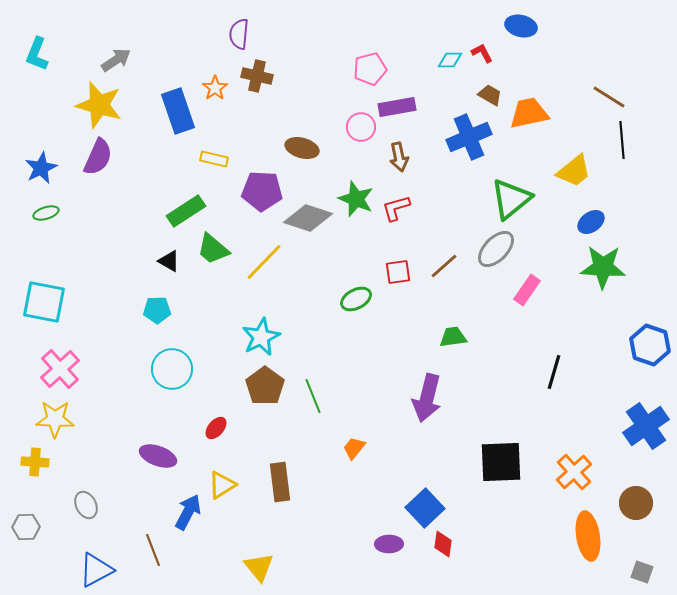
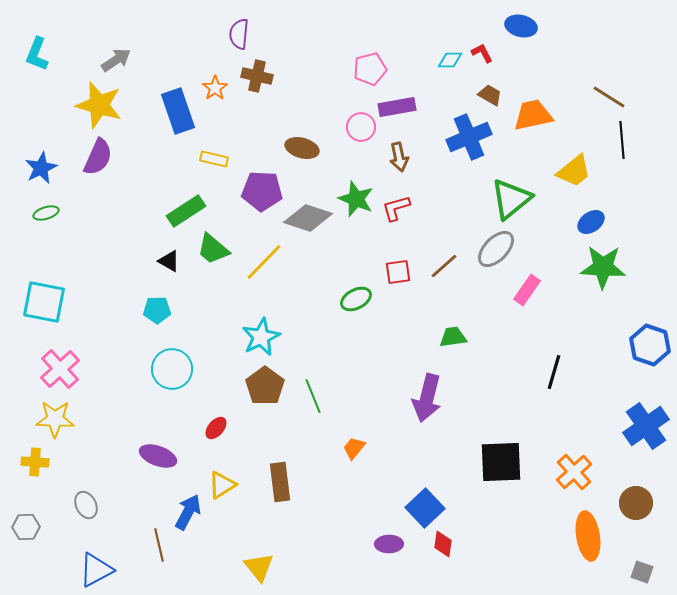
orange trapezoid at (529, 113): moved 4 px right, 2 px down
brown line at (153, 550): moved 6 px right, 5 px up; rotated 8 degrees clockwise
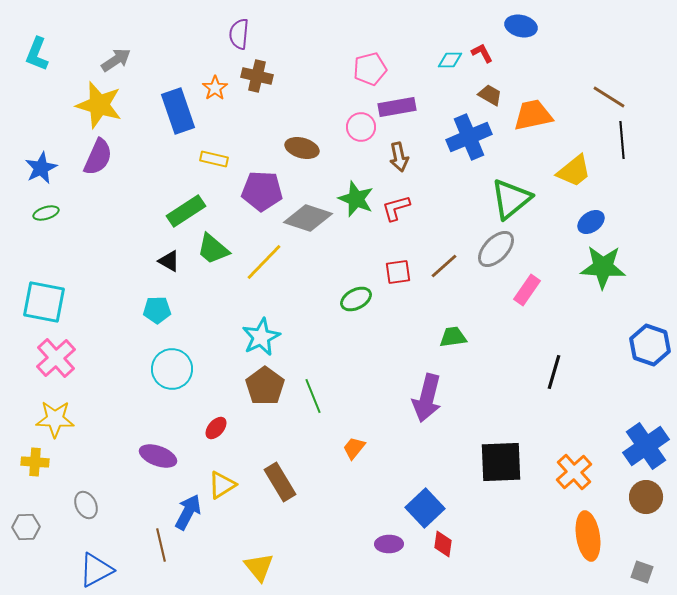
pink cross at (60, 369): moved 4 px left, 11 px up
blue cross at (646, 426): moved 20 px down
brown rectangle at (280, 482): rotated 24 degrees counterclockwise
brown circle at (636, 503): moved 10 px right, 6 px up
brown line at (159, 545): moved 2 px right
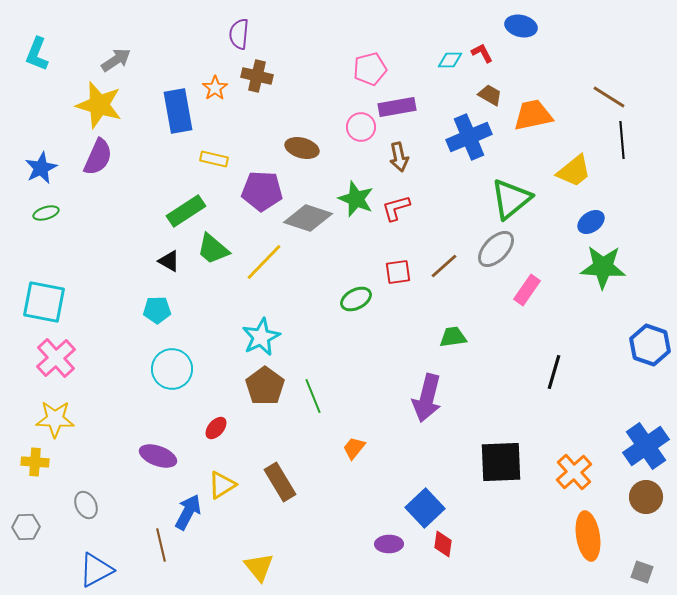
blue rectangle at (178, 111): rotated 9 degrees clockwise
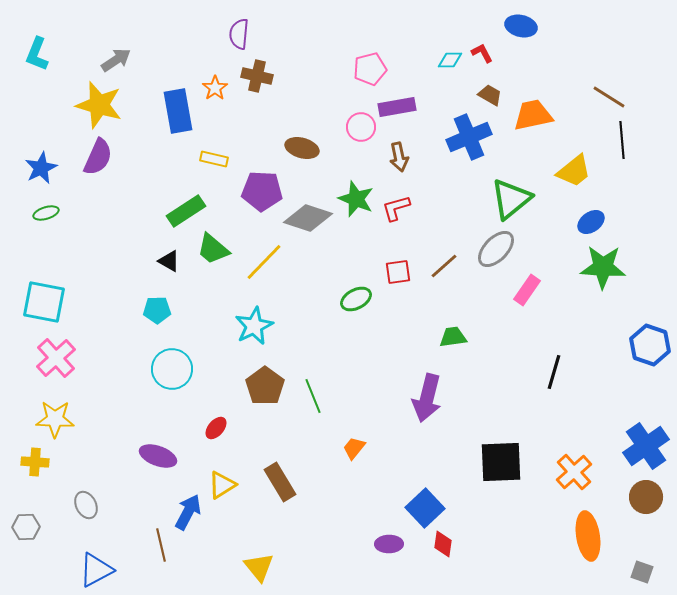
cyan star at (261, 337): moved 7 px left, 11 px up
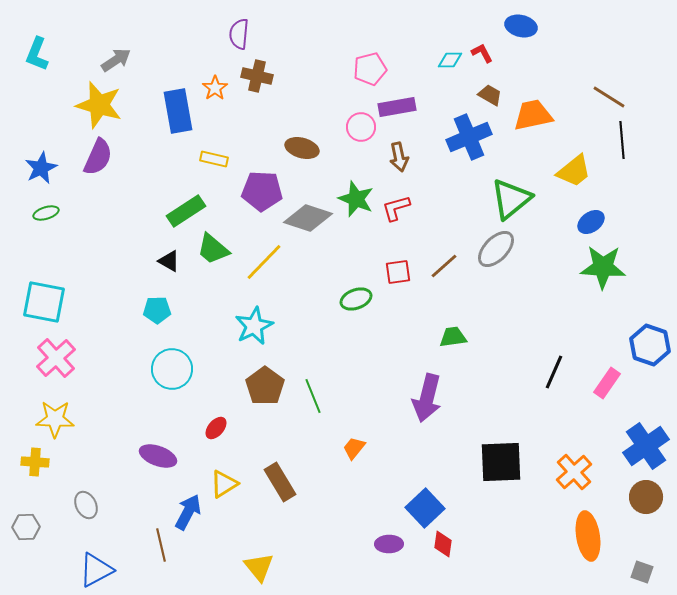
pink rectangle at (527, 290): moved 80 px right, 93 px down
green ellipse at (356, 299): rotated 8 degrees clockwise
black line at (554, 372): rotated 8 degrees clockwise
yellow triangle at (222, 485): moved 2 px right, 1 px up
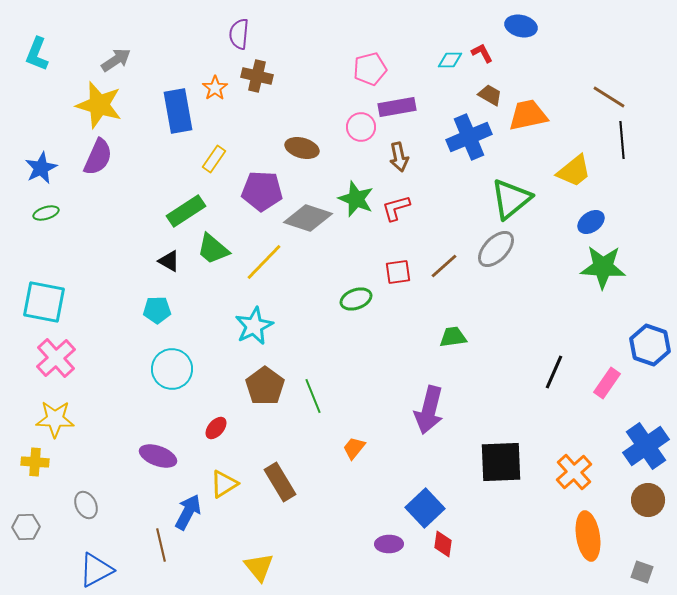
orange trapezoid at (533, 115): moved 5 px left
yellow rectangle at (214, 159): rotated 68 degrees counterclockwise
purple arrow at (427, 398): moved 2 px right, 12 px down
brown circle at (646, 497): moved 2 px right, 3 px down
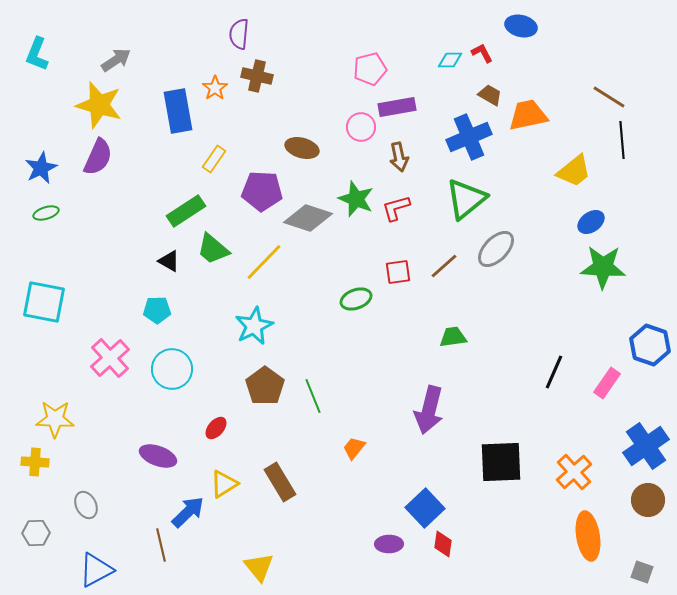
green triangle at (511, 199): moved 45 px left
pink cross at (56, 358): moved 54 px right
blue arrow at (188, 512): rotated 18 degrees clockwise
gray hexagon at (26, 527): moved 10 px right, 6 px down
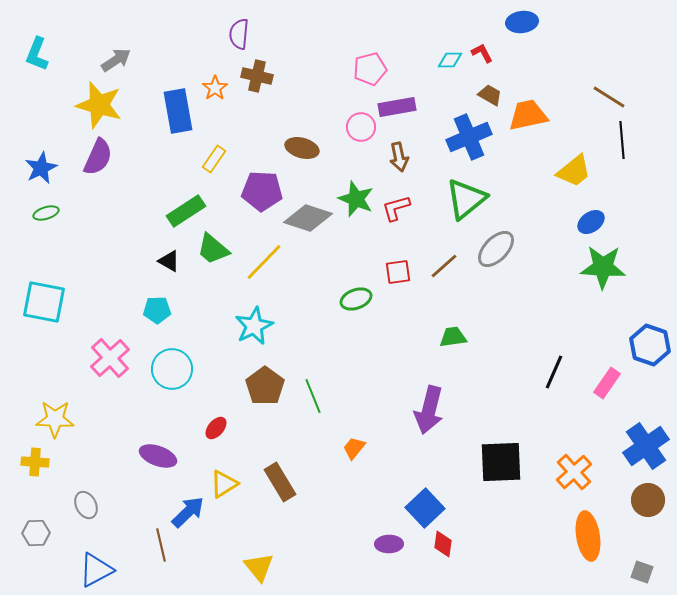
blue ellipse at (521, 26): moved 1 px right, 4 px up; rotated 20 degrees counterclockwise
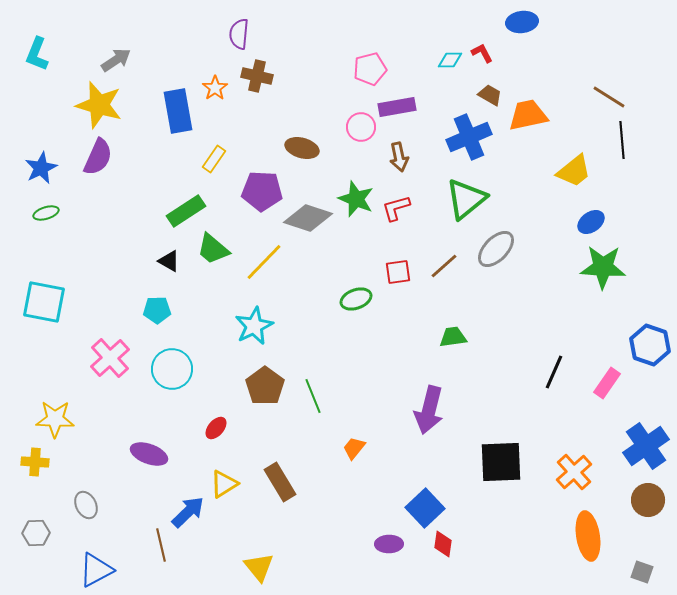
purple ellipse at (158, 456): moved 9 px left, 2 px up
